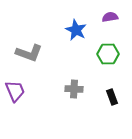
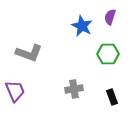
purple semicircle: rotated 63 degrees counterclockwise
blue star: moved 6 px right, 4 px up
gray cross: rotated 12 degrees counterclockwise
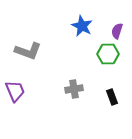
purple semicircle: moved 7 px right, 14 px down
gray L-shape: moved 1 px left, 2 px up
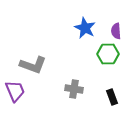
blue star: moved 3 px right, 2 px down
purple semicircle: moved 1 px left; rotated 21 degrees counterclockwise
gray L-shape: moved 5 px right, 14 px down
gray cross: rotated 18 degrees clockwise
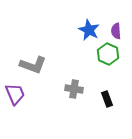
blue star: moved 4 px right, 2 px down
green hexagon: rotated 25 degrees clockwise
purple trapezoid: moved 3 px down
black rectangle: moved 5 px left, 2 px down
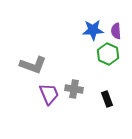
blue star: moved 4 px right; rotated 30 degrees counterclockwise
purple trapezoid: moved 34 px right
